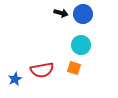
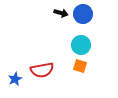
orange square: moved 6 px right, 2 px up
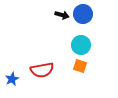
black arrow: moved 1 px right, 2 px down
blue star: moved 3 px left
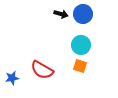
black arrow: moved 1 px left, 1 px up
red semicircle: rotated 40 degrees clockwise
blue star: moved 1 px up; rotated 16 degrees clockwise
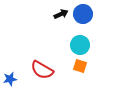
black arrow: rotated 40 degrees counterclockwise
cyan circle: moved 1 px left
blue star: moved 2 px left, 1 px down
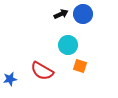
cyan circle: moved 12 px left
red semicircle: moved 1 px down
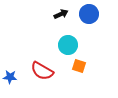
blue circle: moved 6 px right
orange square: moved 1 px left
blue star: moved 2 px up; rotated 16 degrees clockwise
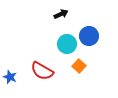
blue circle: moved 22 px down
cyan circle: moved 1 px left, 1 px up
orange square: rotated 24 degrees clockwise
blue star: rotated 16 degrees clockwise
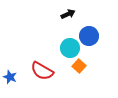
black arrow: moved 7 px right
cyan circle: moved 3 px right, 4 px down
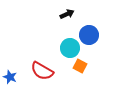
black arrow: moved 1 px left
blue circle: moved 1 px up
orange square: moved 1 px right; rotated 16 degrees counterclockwise
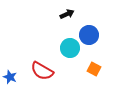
orange square: moved 14 px right, 3 px down
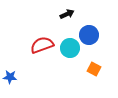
red semicircle: moved 26 px up; rotated 130 degrees clockwise
blue star: rotated 16 degrees counterclockwise
